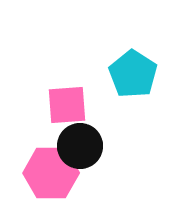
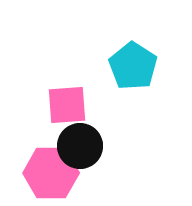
cyan pentagon: moved 8 px up
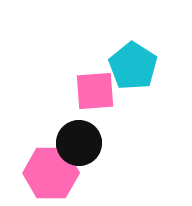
pink square: moved 28 px right, 14 px up
black circle: moved 1 px left, 3 px up
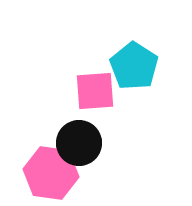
cyan pentagon: moved 1 px right
pink hexagon: rotated 8 degrees clockwise
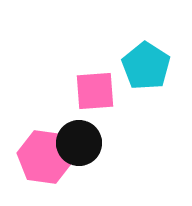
cyan pentagon: moved 12 px right
pink hexagon: moved 6 px left, 16 px up
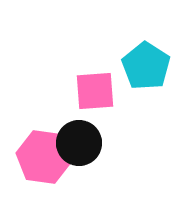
pink hexagon: moved 1 px left
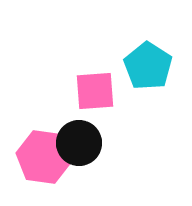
cyan pentagon: moved 2 px right
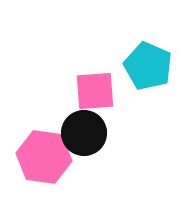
cyan pentagon: rotated 9 degrees counterclockwise
black circle: moved 5 px right, 10 px up
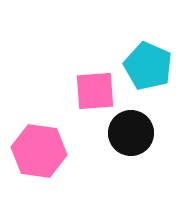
black circle: moved 47 px right
pink hexagon: moved 5 px left, 6 px up
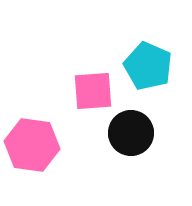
pink square: moved 2 px left
pink hexagon: moved 7 px left, 6 px up
